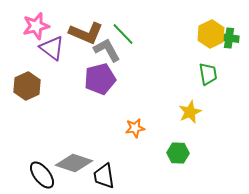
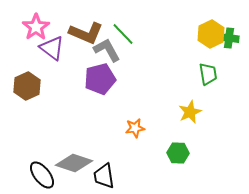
pink star: moved 1 px down; rotated 20 degrees counterclockwise
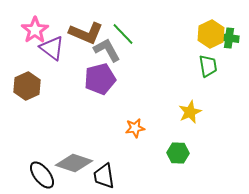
pink star: moved 1 px left, 3 px down
green trapezoid: moved 8 px up
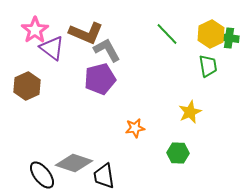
green line: moved 44 px right
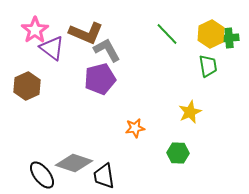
green cross: rotated 12 degrees counterclockwise
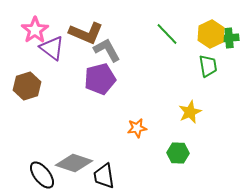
brown hexagon: rotated 8 degrees clockwise
orange star: moved 2 px right
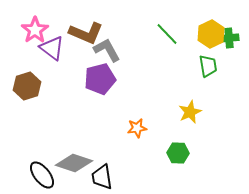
black trapezoid: moved 2 px left, 1 px down
